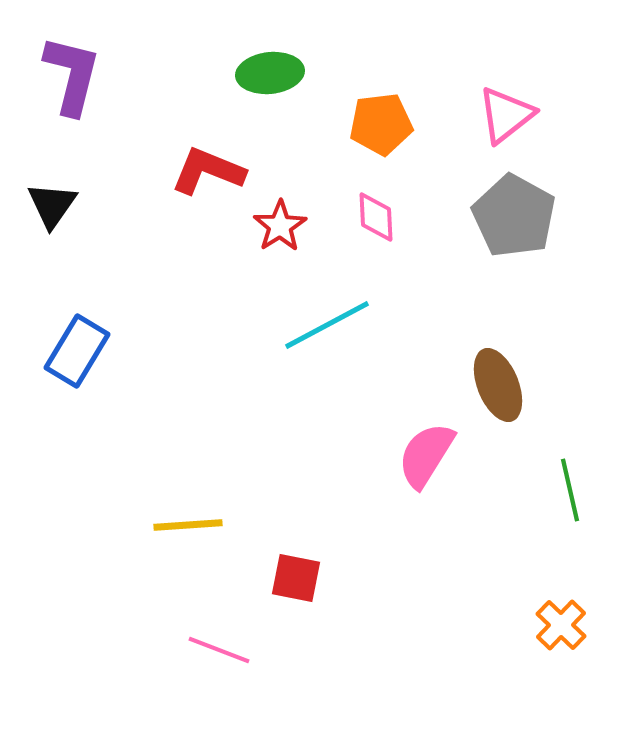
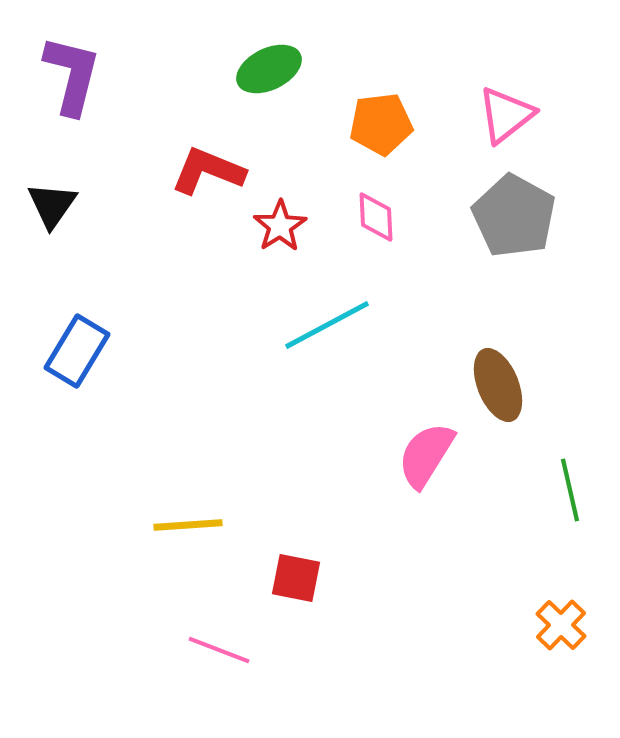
green ellipse: moved 1 px left, 4 px up; rotated 20 degrees counterclockwise
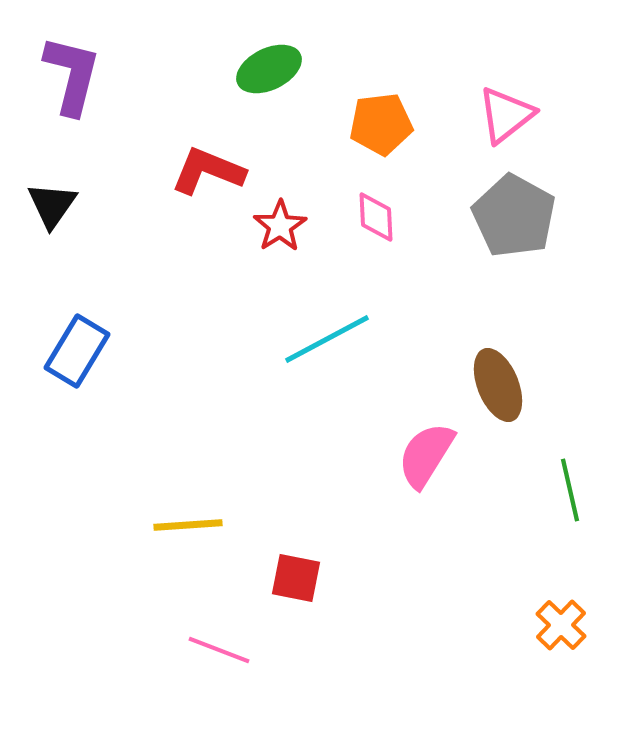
cyan line: moved 14 px down
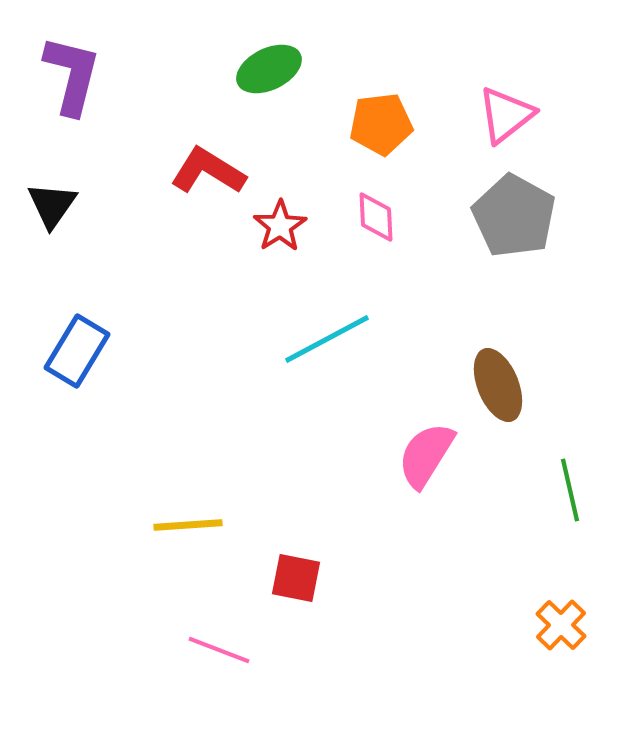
red L-shape: rotated 10 degrees clockwise
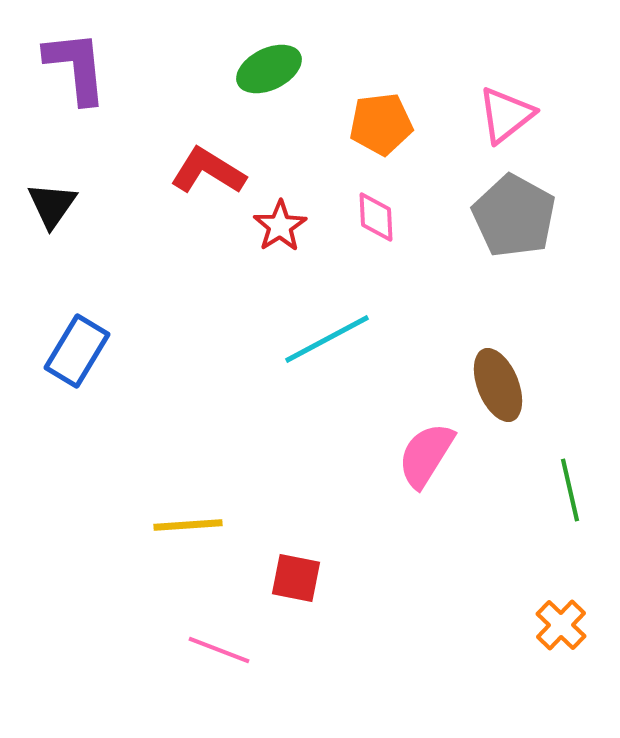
purple L-shape: moved 4 px right, 8 px up; rotated 20 degrees counterclockwise
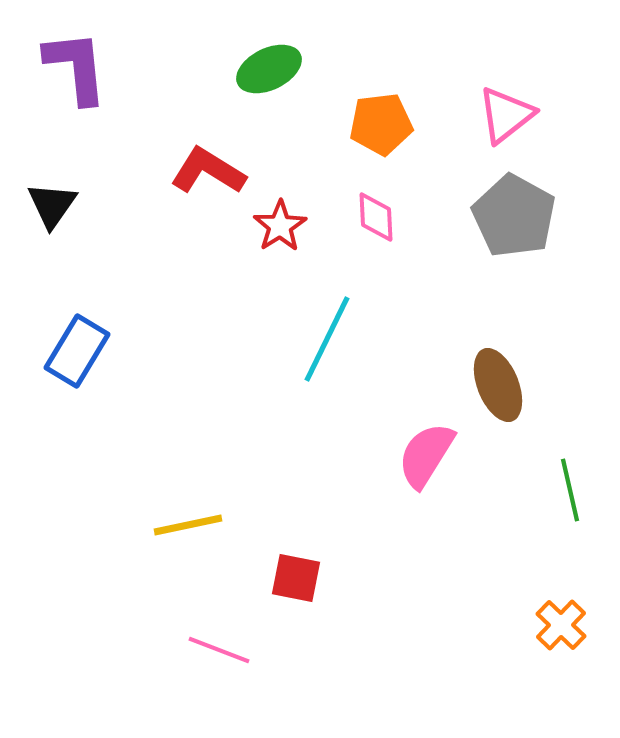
cyan line: rotated 36 degrees counterclockwise
yellow line: rotated 8 degrees counterclockwise
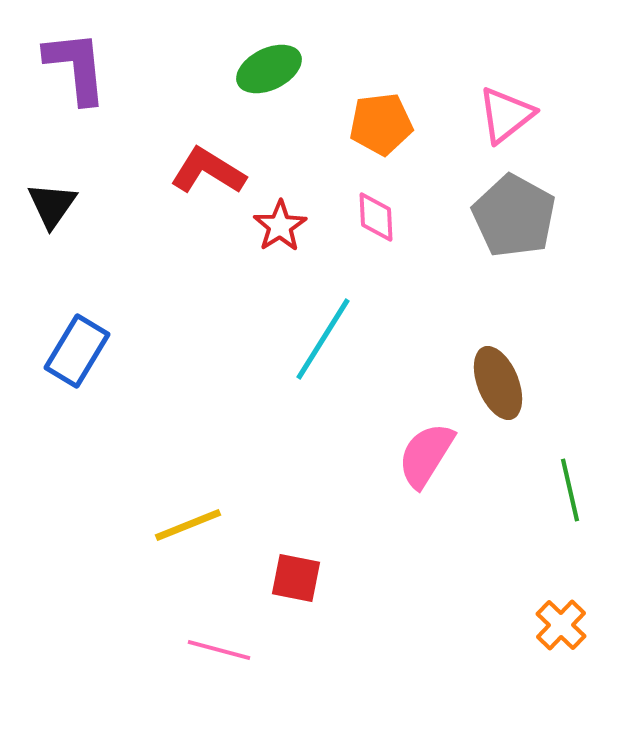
cyan line: moved 4 px left; rotated 6 degrees clockwise
brown ellipse: moved 2 px up
yellow line: rotated 10 degrees counterclockwise
pink line: rotated 6 degrees counterclockwise
